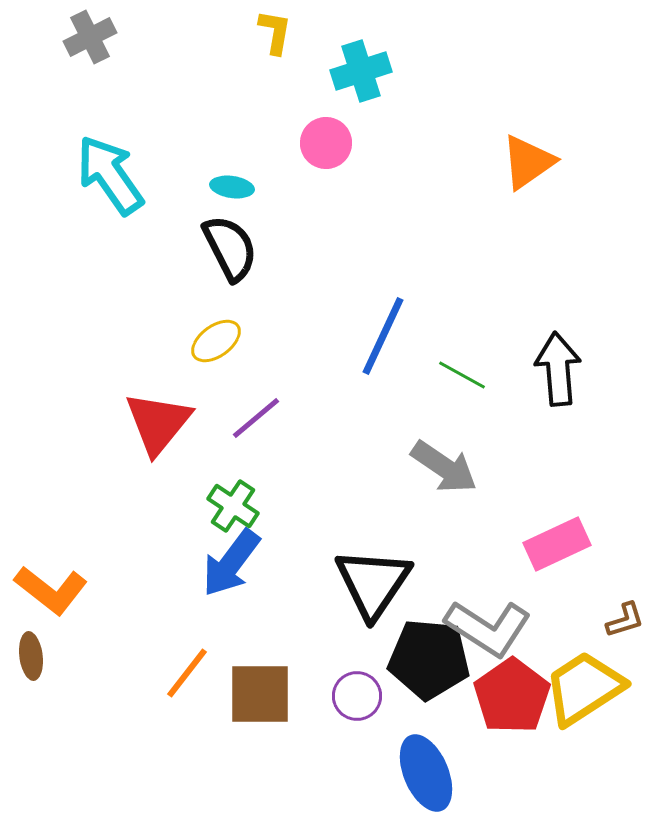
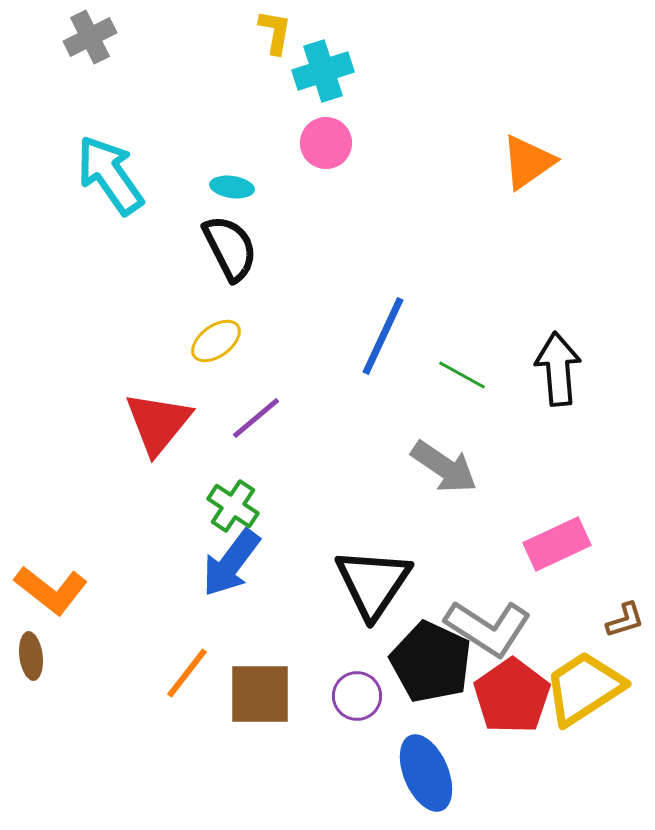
cyan cross: moved 38 px left
black pentagon: moved 2 px right, 3 px down; rotated 20 degrees clockwise
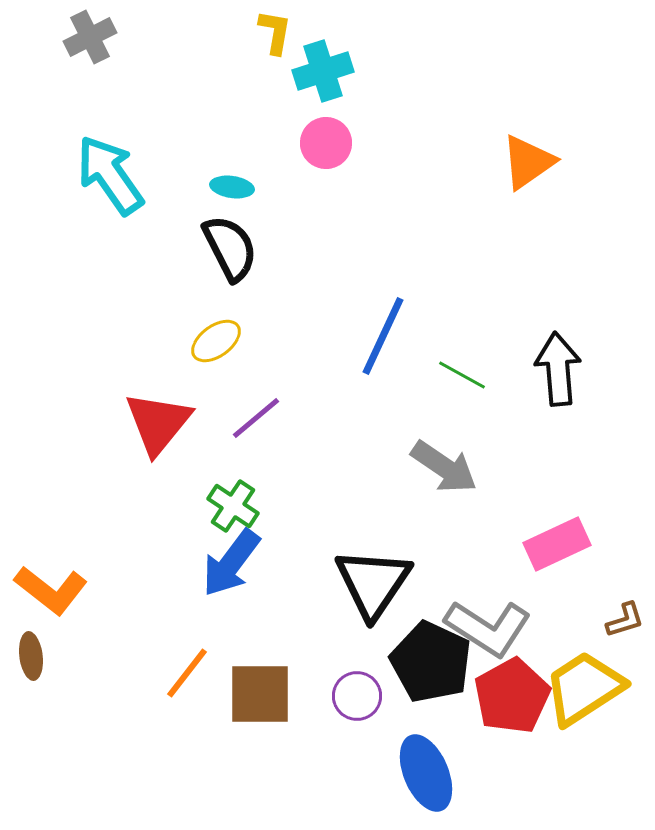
red pentagon: rotated 6 degrees clockwise
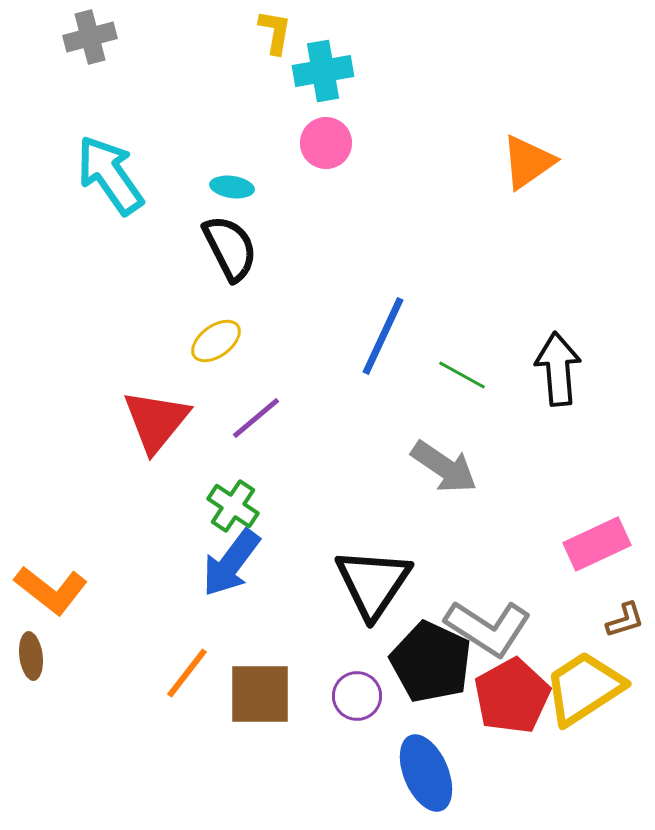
gray cross: rotated 12 degrees clockwise
cyan cross: rotated 8 degrees clockwise
red triangle: moved 2 px left, 2 px up
pink rectangle: moved 40 px right
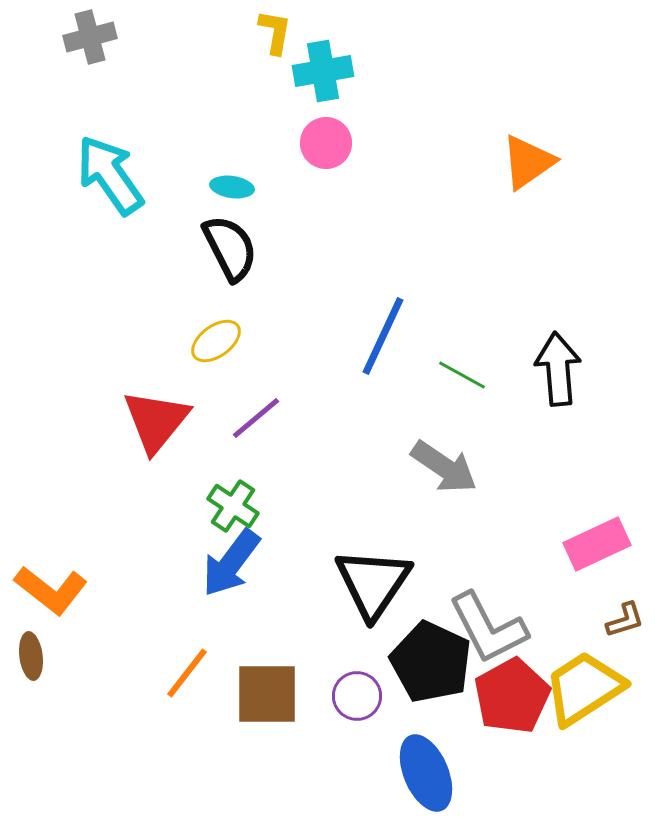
gray L-shape: rotated 30 degrees clockwise
brown square: moved 7 px right
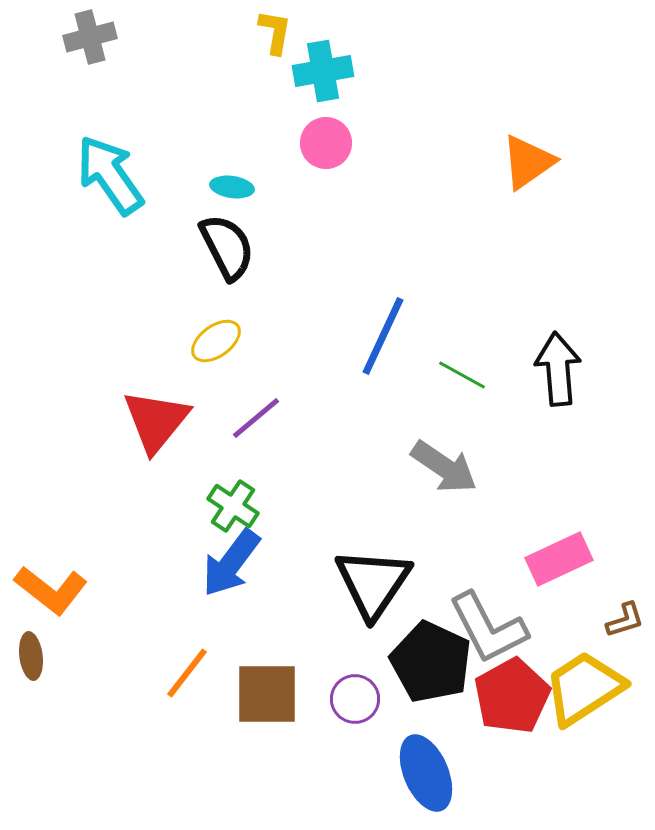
black semicircle: moved 3 px left, 1 px up
pink rectangle: moved 38 px left, 15 px down
purple circle: moved 2 px left, 3 px down
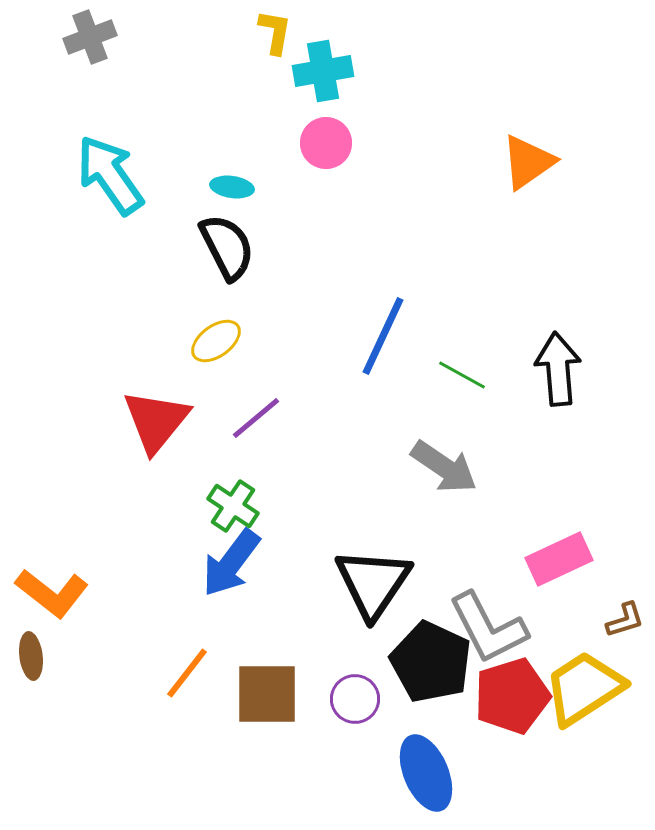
gray cross: rotated 6 degrees counterclockwise
orange L-shape: moved 1 px right, 3 px down
red pentagon: rotated 12 degrees clockwise
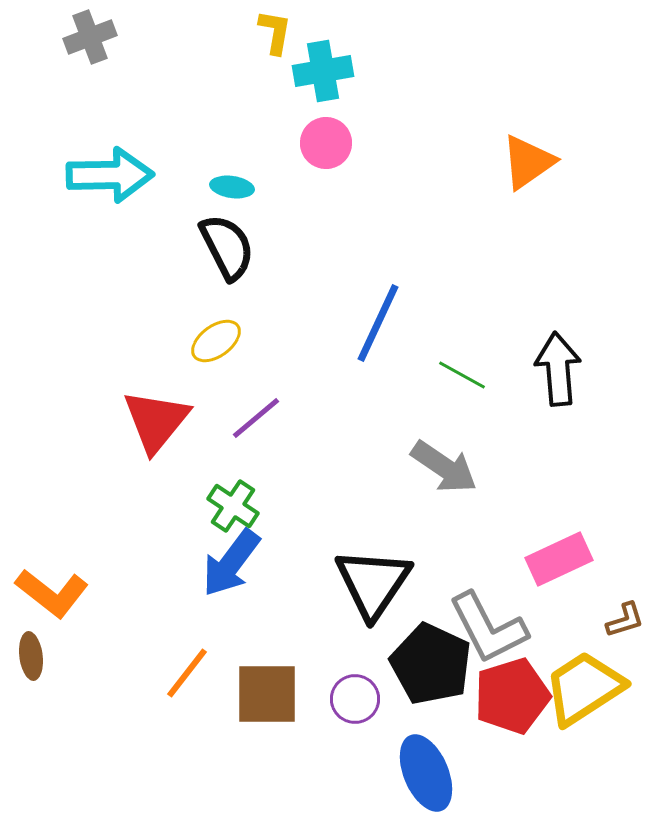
cyan arrow: rotated 124 degrees clockwise
blue line: moved 5 px left, 13 px up
black pentagon: moved 2 px down
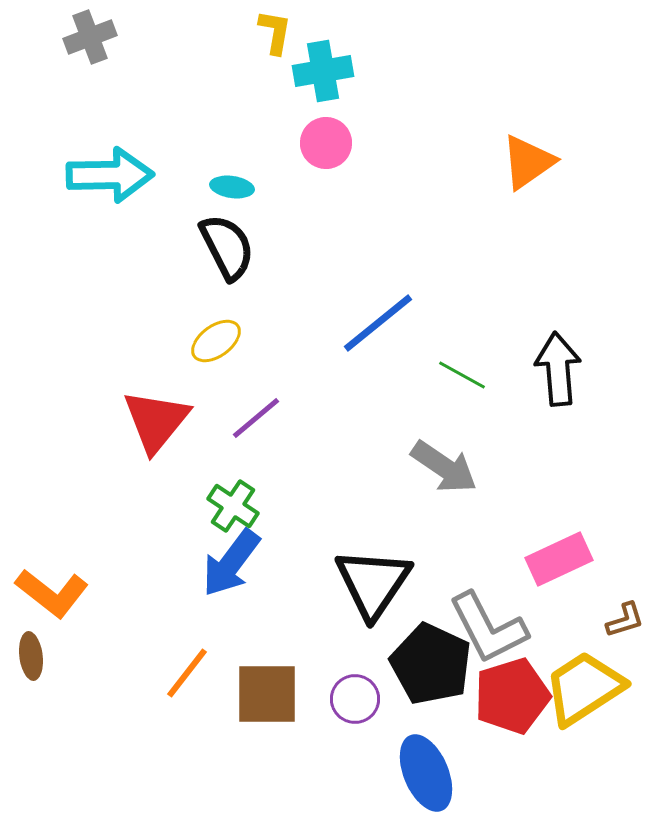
blue line: rotated 26 degrees clockwise
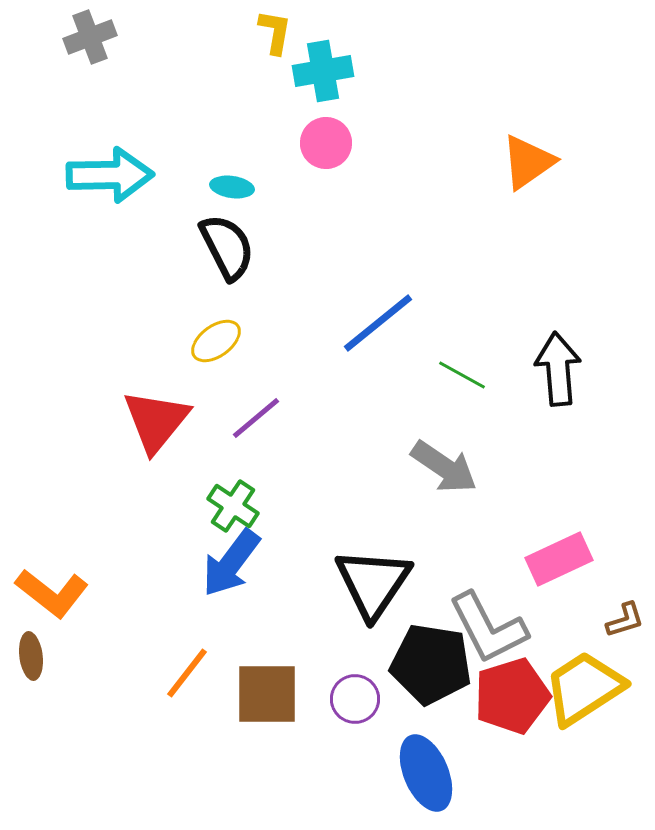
black pentagon: rotated 16 degrees counterclockwise
